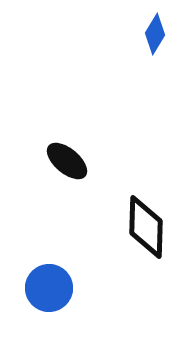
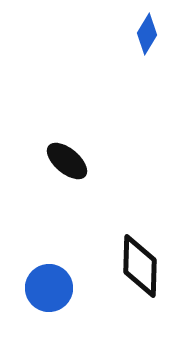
blue diamond: moved 8 px left
black diamond: moved 6 px left, 39 px down
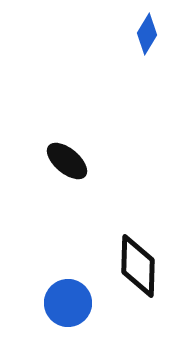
black diamond: moved 2 px left
blue circle: moved 19 px right, 15 px down
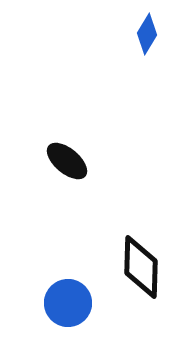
black diamond: moved 3 px right, 1 px down
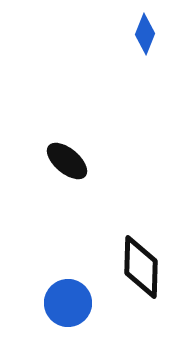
blue diamond: moved 2 px left; rotated 9 degrees counterclockwise
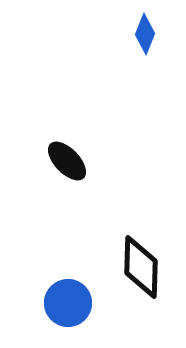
black ellipse: rotated 6 degrees clockwise
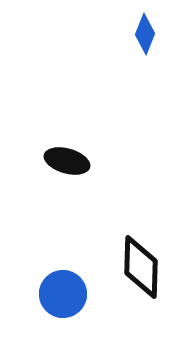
black ellipse: rotated 30 degrees counterclockwise
blue circle: moved 5 px left, 9 px up
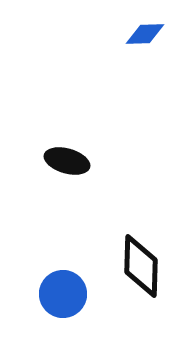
blue diamond: rotated 66 degrees clockwise
black diamond: moved 1 px up
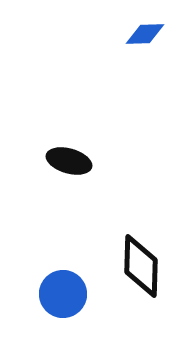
black ellipse: moved 2 px right
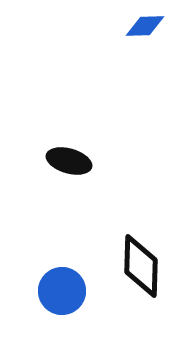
blue diamond: moved 8 px up
blue circle: moved 1 px left, 3 px up
